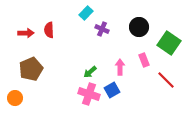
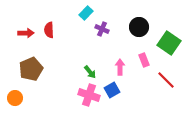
green arrow: rotated 88 degrees counterclockwise
pink cross: moved 1 px down
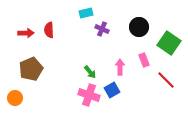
cyan rectangle: rotated 32 degrees clockwise
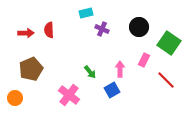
pink rectangle: rotated 48 degrees clockwise
pink arrow: moved 2 px down
pink cross: moved 20 px left; rotated 20 degrees clockwise
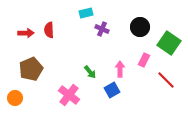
black circle: moved 1 px right
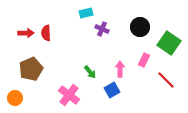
red semicircle: moved 3 px left, 3 px down
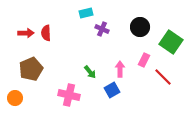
green square: moved 2 px right, 1 px up
red line: moved 3 px left, 3 px up
pink cross: rotated 25 degrees counterclockwise
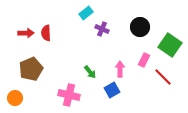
cyan rectangle: rotated 24 degrees counterclockwise
green square: moved 1 px left, 3 px down
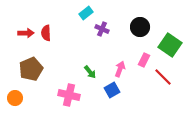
pink arrow: rotated 21 degrees clockwise
